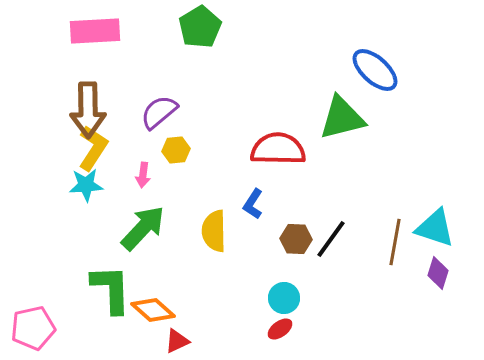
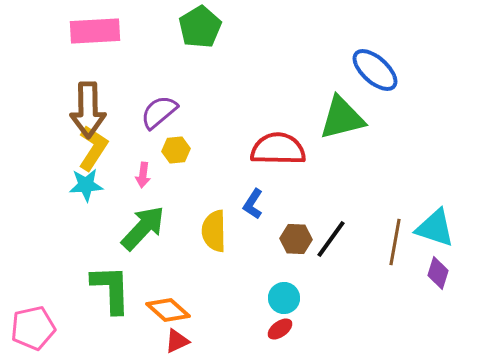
orange diamond: moved 15 px right
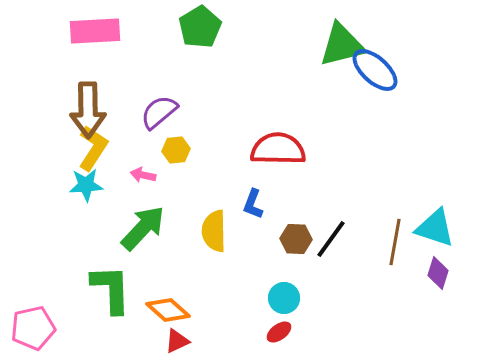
green triangle: moved 73 px up
pink arrow: rotated 95 degrees clockwise
blue L-shape: rotated 12 degrees counterclockwise
red ellipse: moved 1 px left, 3 px down
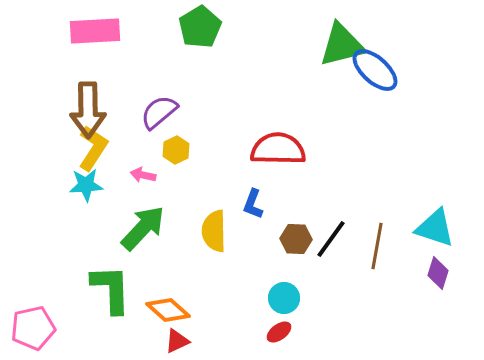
yellow hexagon: rotated 20 degrees counterclockwise
brown line: moved 18 px left, 4 px down
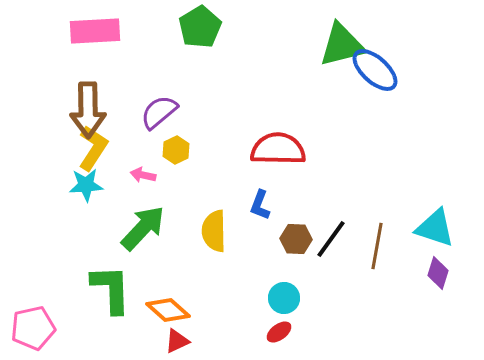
blue L-shape: moved 7 px right, 1 px down
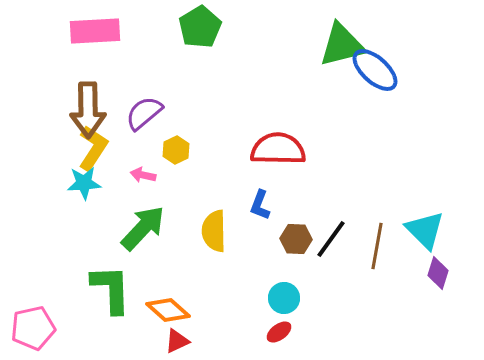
purple semicircle: moved 15 px left, 1 px down
cyan star: moved 2 px left, 2 px up
cyan triangle: moved 10 px left, 2 px down; rotated 27 degrees clockwise
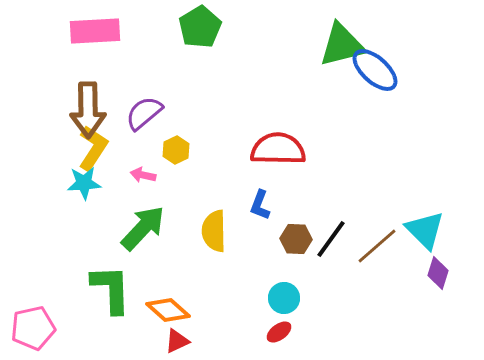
brown line: rotated 39 degrees clockwise
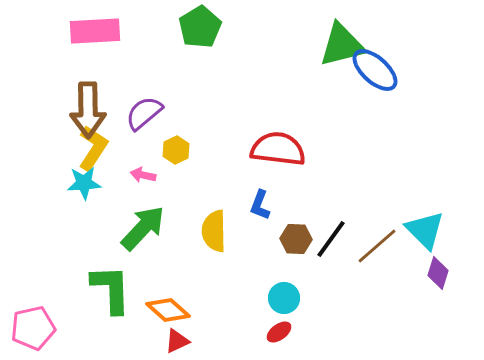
red semicircle: rotated 6 degrees clockwise
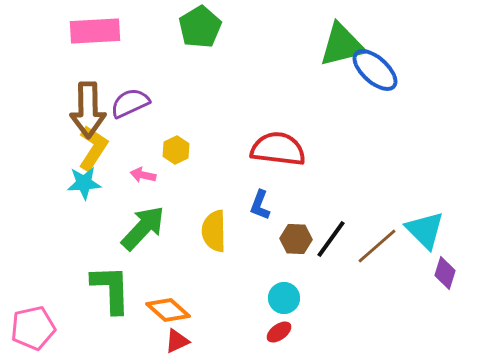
purple semicircle: moved 14 px left, 10 px up; rotated 15 degrees clockwise
purple diamond: moved 7 px right
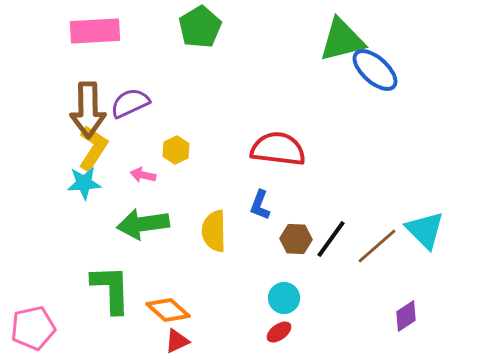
green triangle: moved 5 px up
green arrow: moved 4 px up; rotated 141 degrees counterclockwise
purple diamond: moved 39 px left, 43 px down; rotated 40 degrees clockwise
